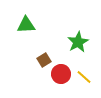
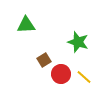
green star: rotated 25 degrees counterclockwise
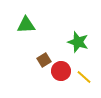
red circle: moved 3 px up
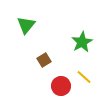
green triangle: rotated 48 degrees counterclockwise
green star: moved 4 px right; rotated 25 degrees clockwise
red circle: moved 15 px down
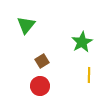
brown square: moved 2 px left, 1 px down
yellow line: moved 5 px right, 2 px up; rotated 49 degrees clockwise
red circle: moved 21 px left
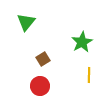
green triangle: moved 3 px up
brown square: moved 1 px right, 2 px up
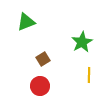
green triangle: rotated 30 degrees clockwise
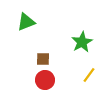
brown square: rotated 32 degrees clockwise
yellow line: rotated 35 degrees clockwise
red circle: moved 5 px right, 6 px up
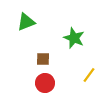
green star: moved 8 px left, 4 px up; rotated 20 degrees counterclockwise
red circle: moved 3 px down
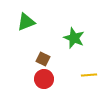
brown square: rotated 24 degrees clockwise
yellow line: rotated 49 degrees clockwise
red circle: moved 1 px left, 4 px up
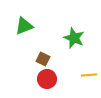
green triangle: moved 2 px left, 4 px down
red circle: moved 3 px right
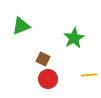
green triangle: moved 3 px left
green star: rotated 20 degrees clockwise
red circle: moved 1 px right
